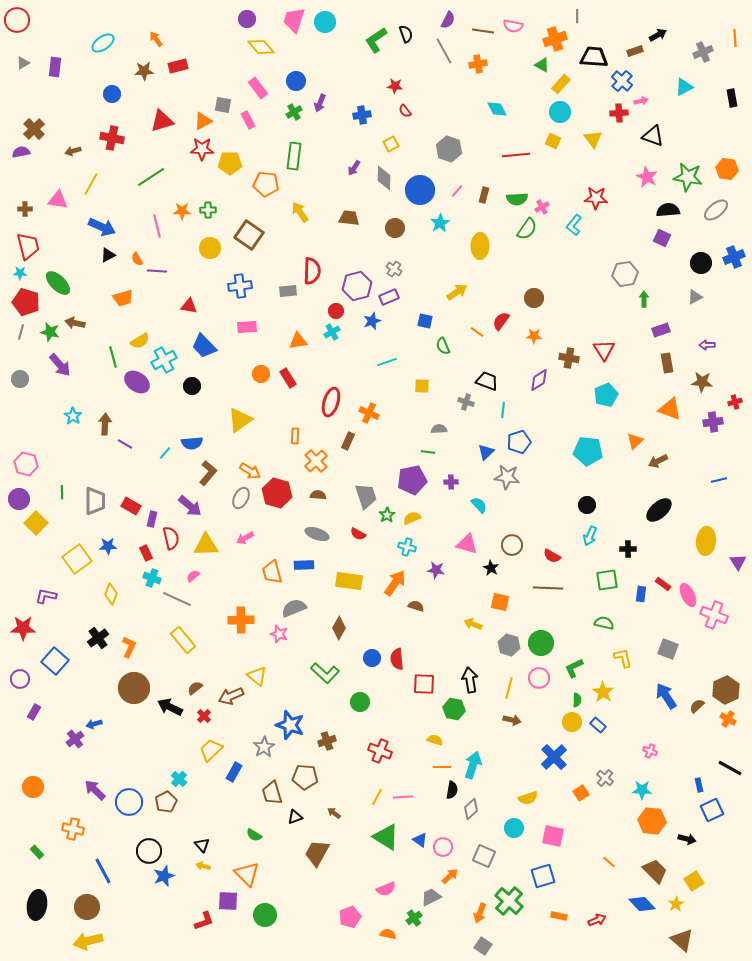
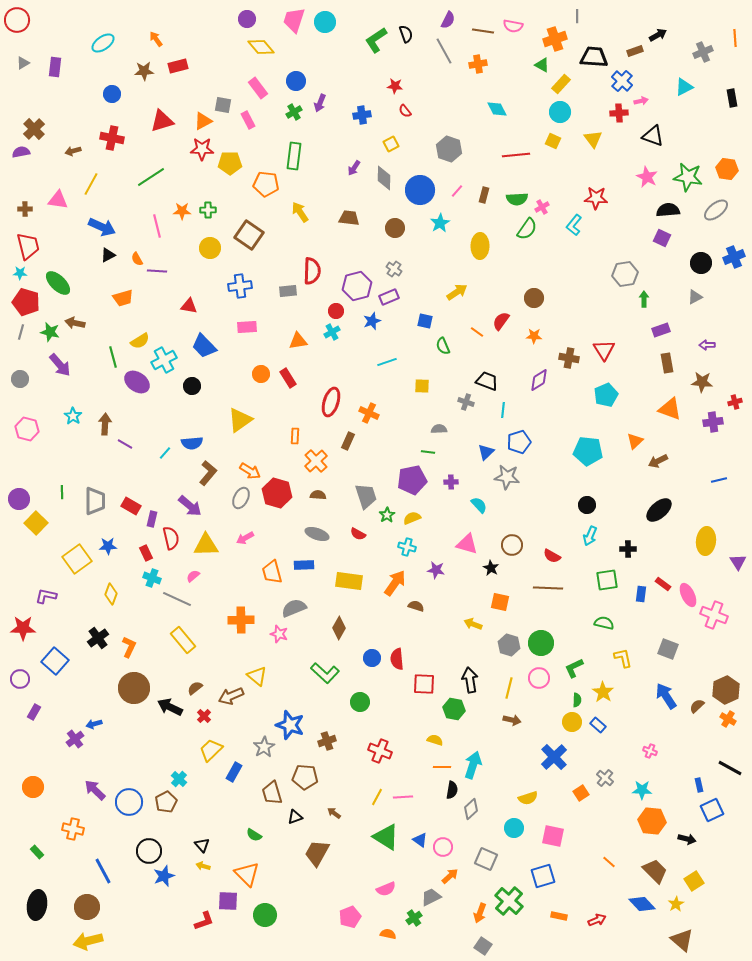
pink hexagon at (26, 464): moved 1 px right, 35 px up
gray square at (484, 856): moved 2 px right, 3 px down
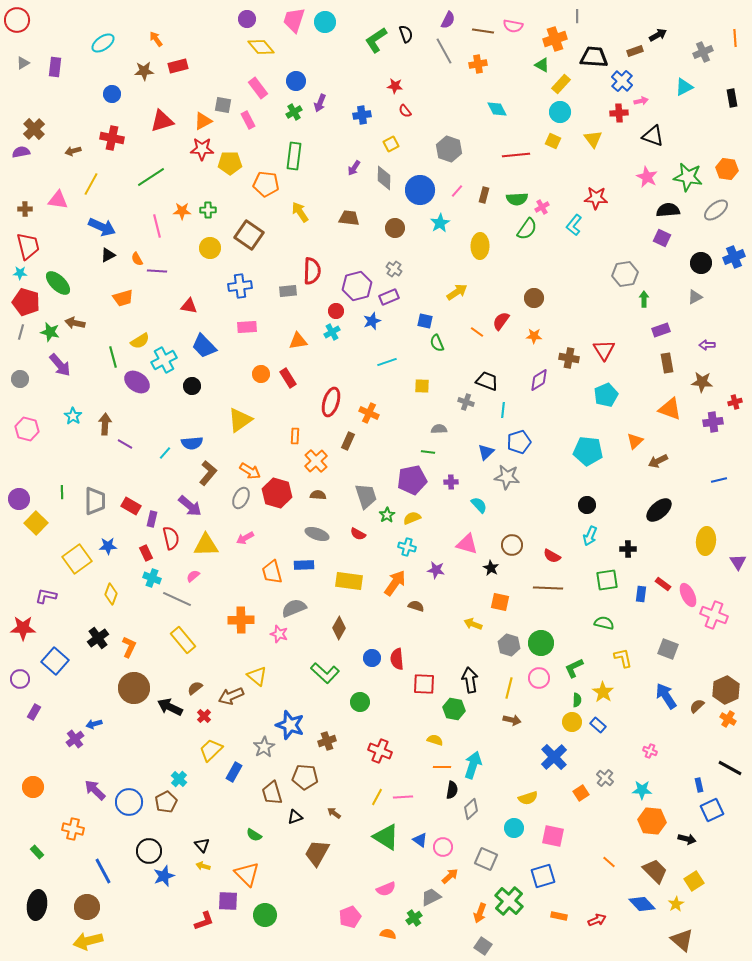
green semicircle at (443, 346): moved 6 px left, 3 px up
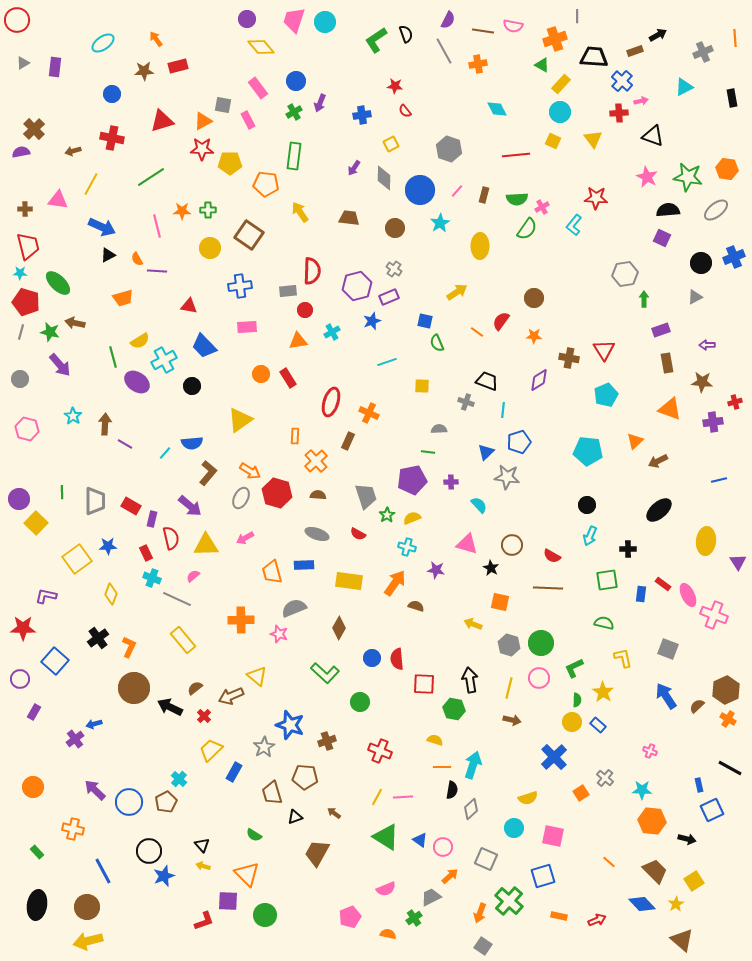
red circle at (336, 311): moved 31 px left, 1 px up
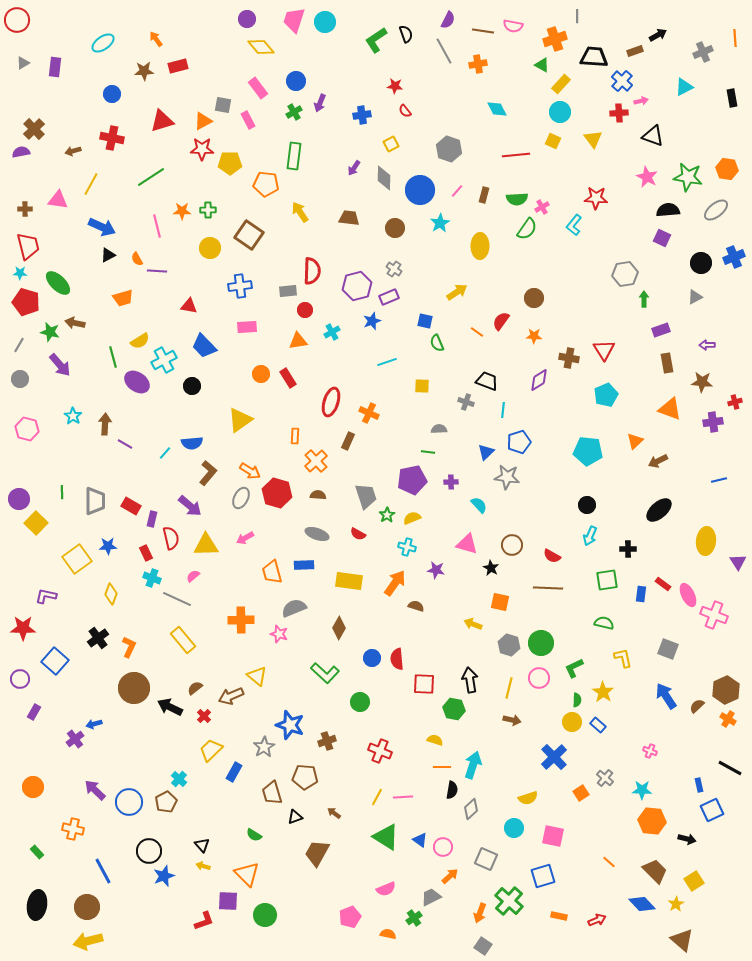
gray line at (21, 332): moved 2 px left, 13 px down; rotated 14 degrees clockwise
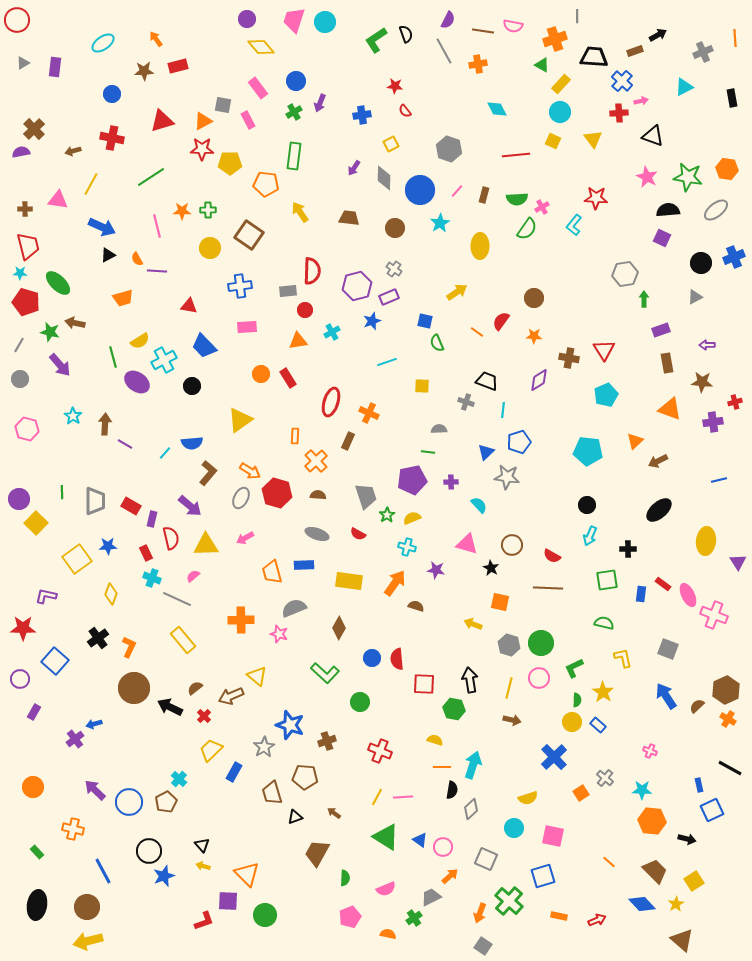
green semicircle at (254, 835): moved 91 px right, 43 px down; rotated 119 degrees counterclockwise
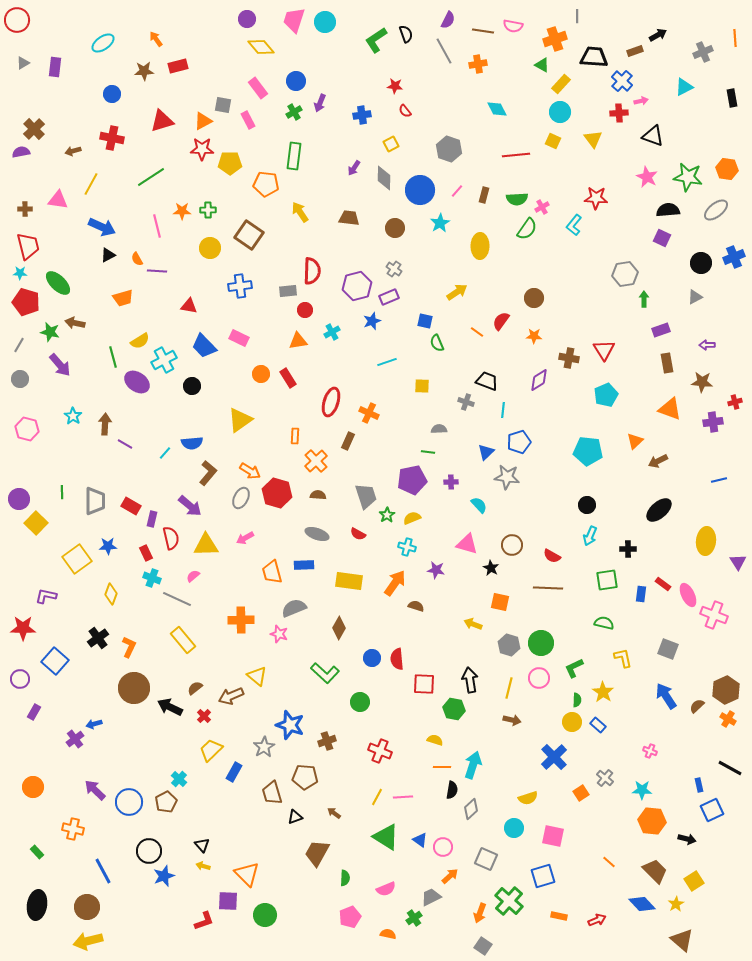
pink rectangle at (247, 327): moved 8 px left, 11 px down; rotated 30 degrees clockwise
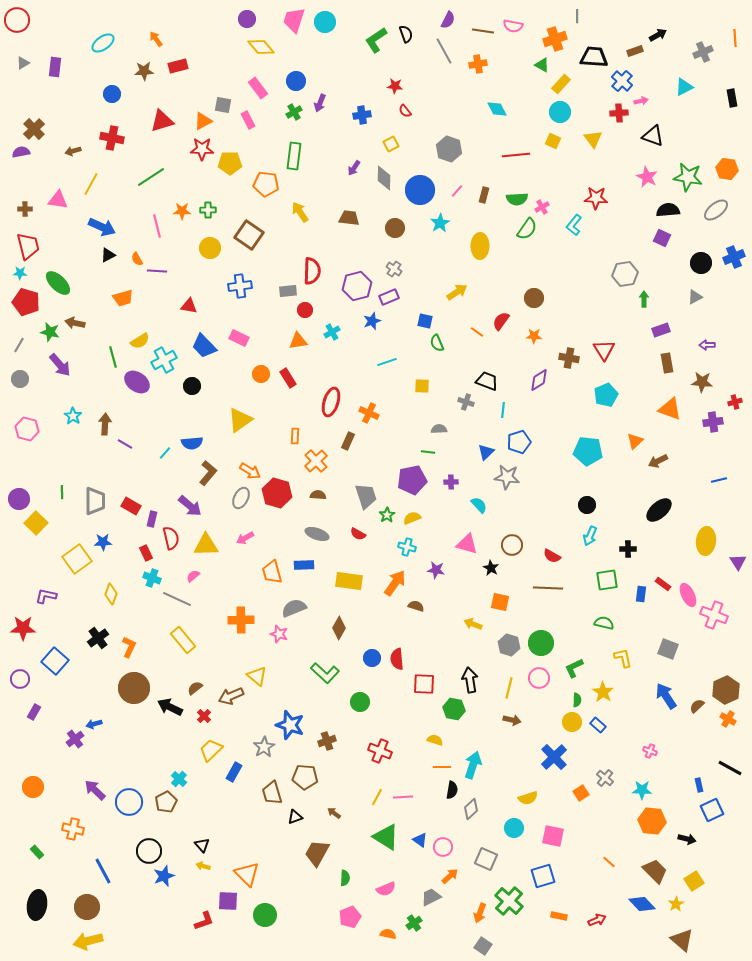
blue star at (108, 546): moved 5 px left, 4 px up
green cross at (414, 918): moved 5 px down
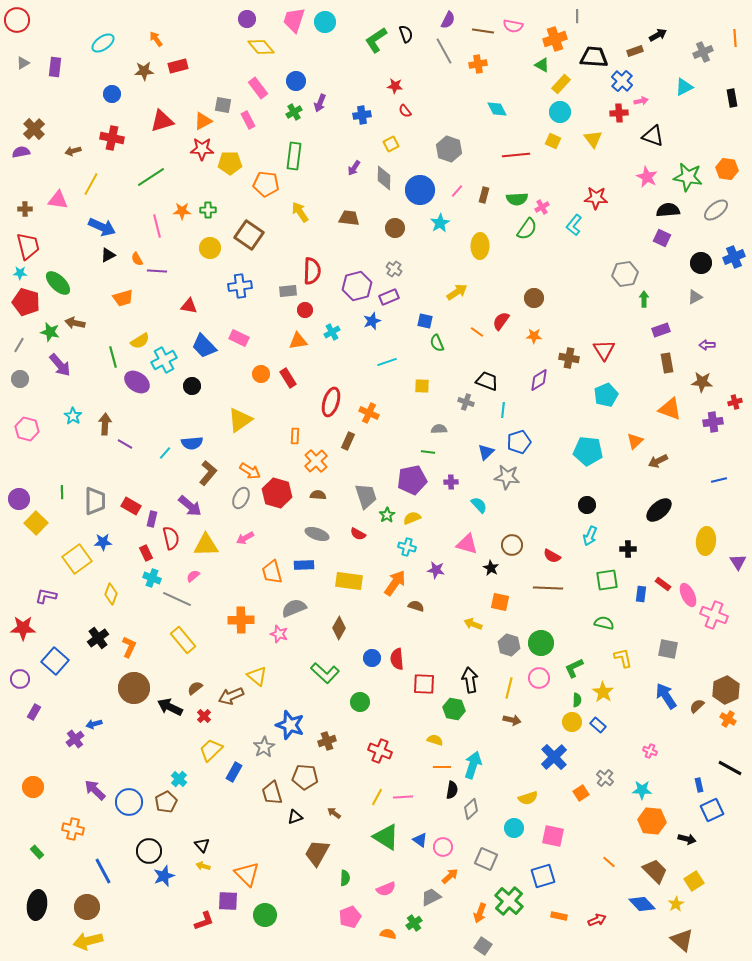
gray square at (668, 649): rotated 10 degrees counterclockwise
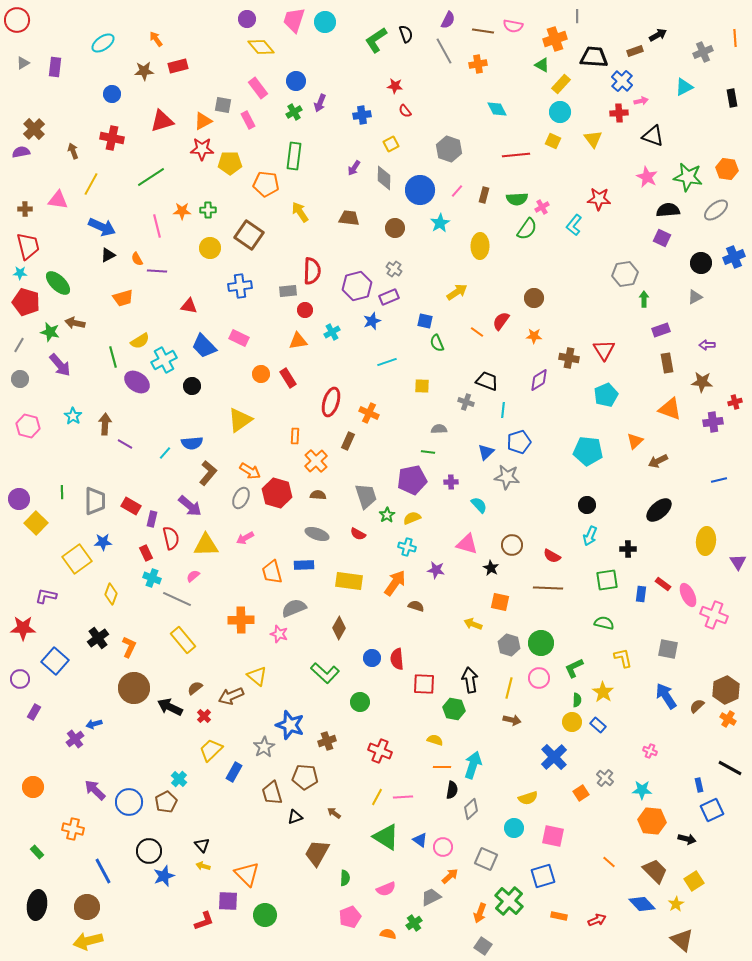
brown arrow at (73, 151): rotated 84 degrees clockwise
red star at (596, 198): moved 3 px right, 1 px down
pink hexagon at (27, 429): moved 1 px right, 3 px up
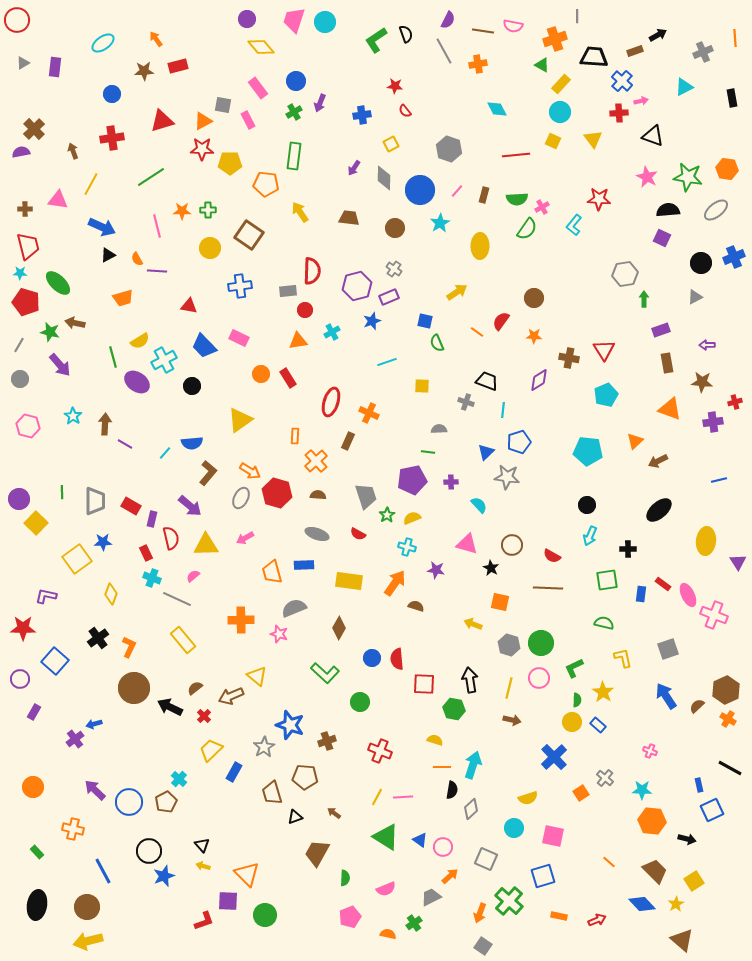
red cross at (112, 138): rotated 20 degrees counterclockwise
gray square at (668, 649): rotated 30 degrees counterclockwise
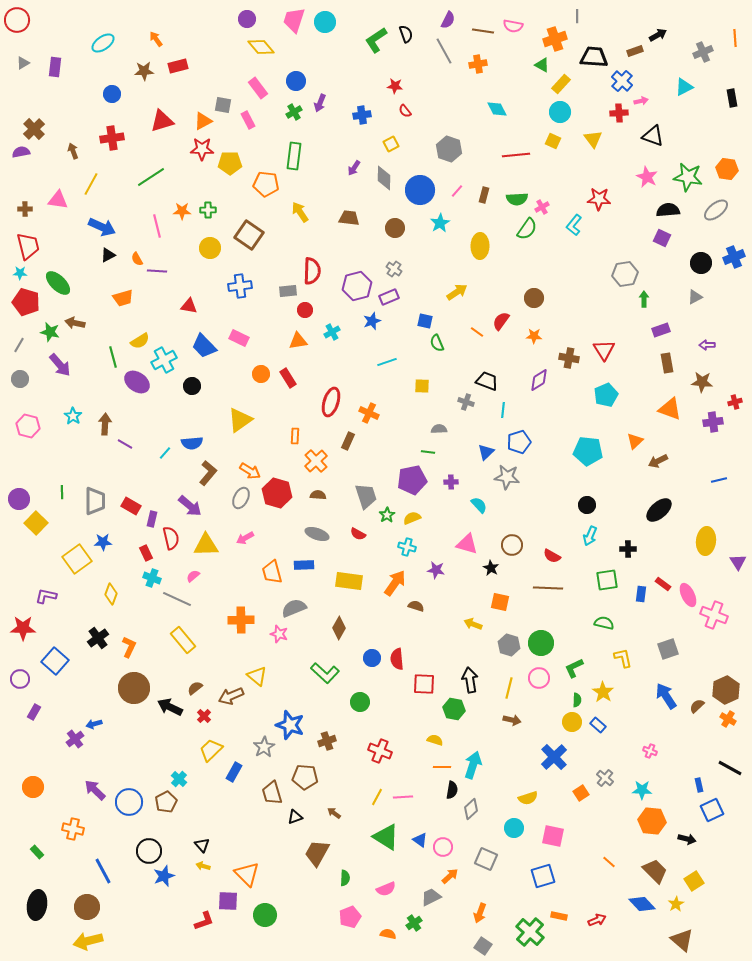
green cross at (509, 901): moved 21 px right, 31 px down
